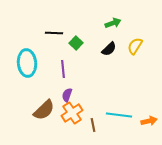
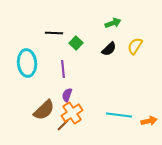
brown line: moved 30 px left; rotated 56 degrees clockwise
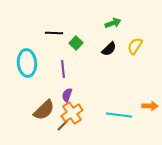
orange arrow: moved 1 px right, 15 px up; rotated 14 degrees clockwise
